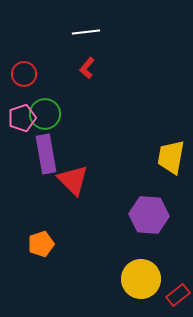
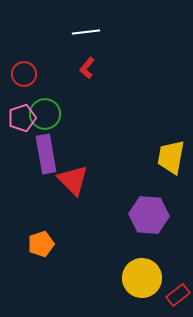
yellow circle: moved 1 px right, 1 px up
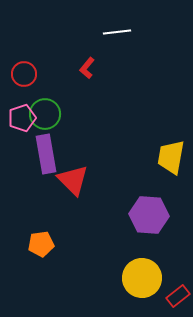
white line: moved 31 px right
orange pentagon: rotated 10 degrees clockwise
red rectangle: moved 1 px down
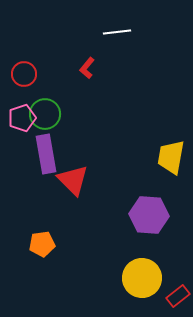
orange pentagon: moved 1 px right
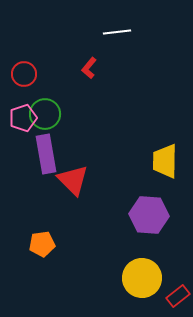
red L-shape: moved 2 px right
pink pentagon: moved 1 px right
yellow trapezoid: moved 6 px left, 4 px down; rotated 9 degrees counterclockwise
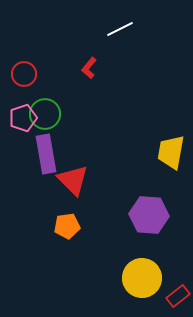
white line: moved 3 px right, 3 px up; rotated 20 degrees counterclockwise
yellow trapezoid: moved 6 px right, 9 px up; rotated 9 degrees clockwise
orange pentagon: moved 25 px right, 18 px up
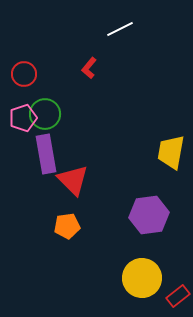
purple hexagon: rotated 12 degrees counterclockwise
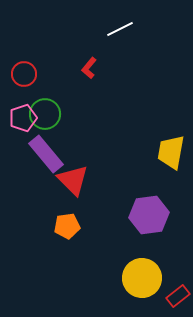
purple rectangle: rotated 30 degrees counterclockwise
